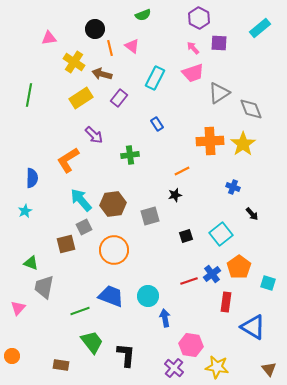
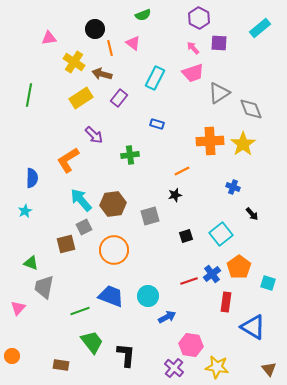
pink triangle at (132, 46): moved 1 px right, 3 px up
blue rectangle at (157, 124): rotated 40 degrees counterclockwise
blue arrow at (165, 318): moved 2 px right, 1 px up; rotated 72 degrees clockwise
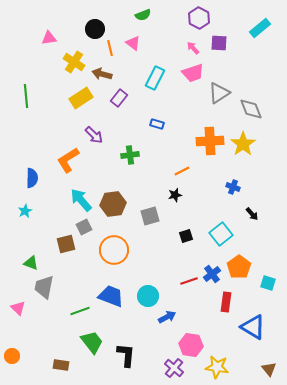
green line at (29, 95): moved 3 px left, 1 px down; rotated 15 degrees counterclockwise
pink triangle at (18, 308): rotated 28 degrees counterclockwise
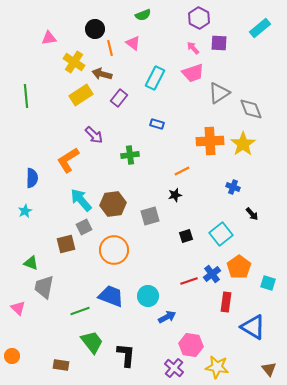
yellow rectangle at (81, 98): moved 3 px up
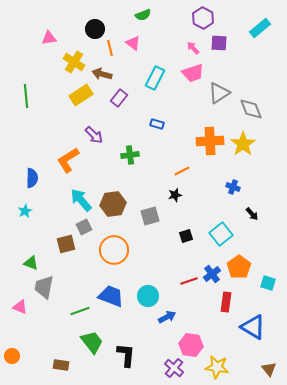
purple hexagon at (199, 18): moved 4 px right
pink triangle at (18, 308): moved 2 px right, 1 px up; rotated 21 degrees counterclockwise
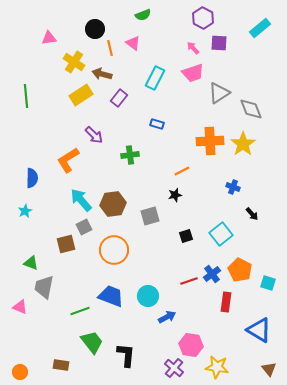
orange pentagon at (239, 267): moved 1 px right, 3 px down; rotated 10 degrees counterclockwise
blue triangle at (253, 327): moved 6 px right, 3 px down
orange circle at (12, 356): moved 8 px right, 16 px down
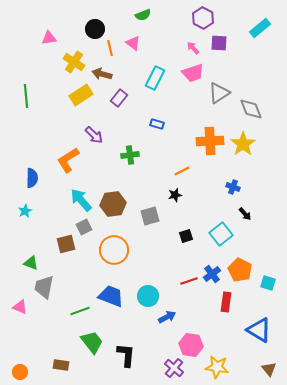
black arrow at (252, 214): moved 7 px left
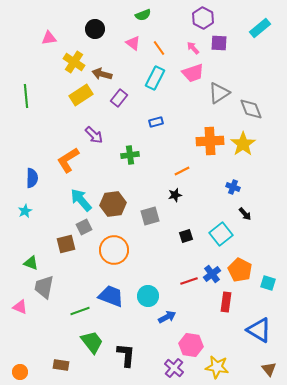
orange line at (110, 48): moved 49 px right; rotated 21 degrees counterclockwise
blue rectangle at (157, 124): moved 1 px left, 2 px up; rotated 32 degrees counterclockwise
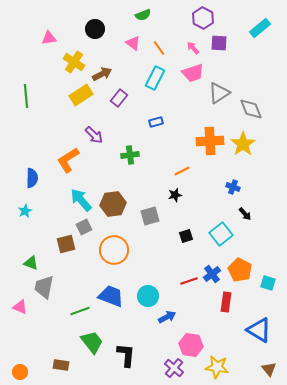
brown arrow at (102, 74): rotated 138 degrees clockwise
